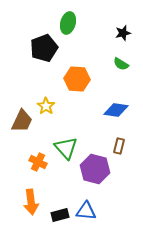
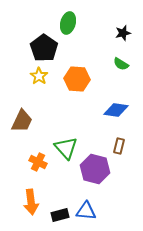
black pentagon: rotated 16 degrees counterclockwise
yellow star: moved 7 px left, 30 px up
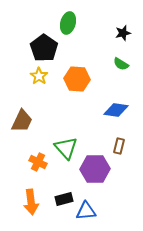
purple hexagon: rotated 16 degrees counterclockwise
blue triangle: rotated 10 degrees counterclockwise
black rectangle: moved 4 px right, 16 px up
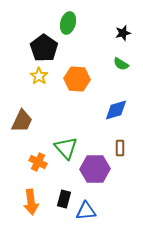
blue diamond: rotated 25 degrees counterclockwise
brown rectangle: moved 1 px right, 2 px down; rotated 14 degrees counterclockwise
black rectangle: rotated 60 degrees counterclockwise
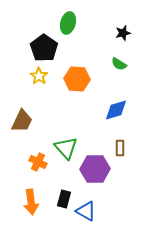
green semicircle: moved 2 px left
blue triangle: rotated 35 degrees clockwise
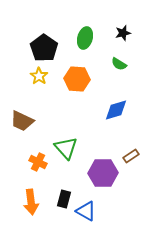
green ellipse: moved 17 px right, 15 px down
brown trapezoid: rotated 90 degrees clockwise
brown rectangle: moved 11 px right, 8 px down; rotated 56 degrees clockwise
purple hexagon: moved 8 px right, 4 px down
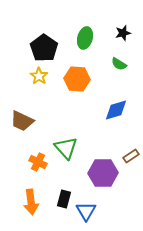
blue triangle: rotated 30 degrees clockwise
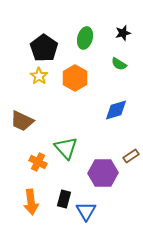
orange hexagon: moved 2 px left, 1 px up; rotated 25 degrees clockwise
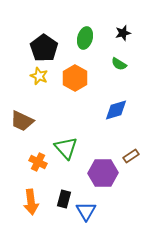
yellow star: rotated 12 degrees counterclockwise
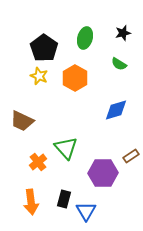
orange cross: rotated 24 degrees clockwise
